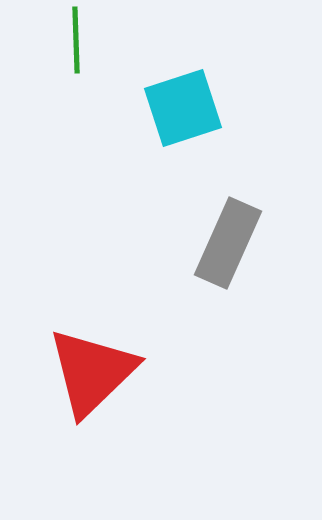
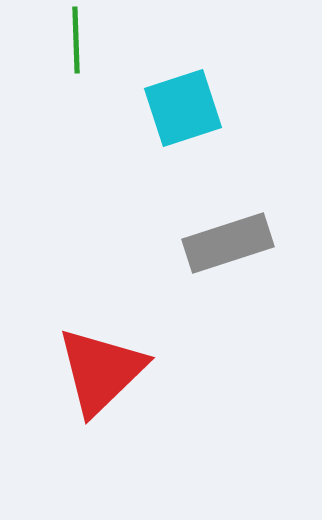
gray rectangle: rotated 48 degrees clockwise
red triangle: moved 9 px right, 1 px up
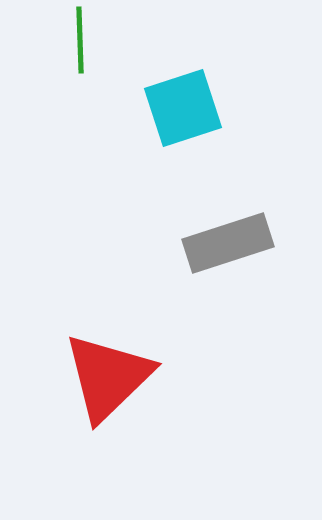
green line: moved 4 px right
red triangle: moved 7 px right, 6 px down
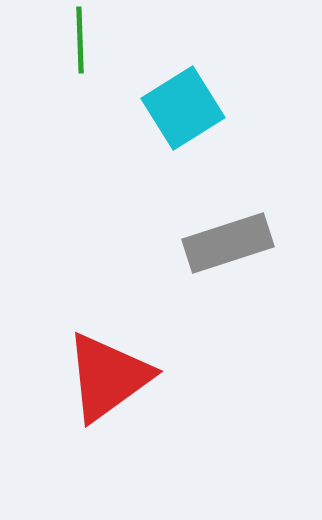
cyan square: rotated 14 degrees counterclockwise
red triangle: rotated 8 degrees clockwise
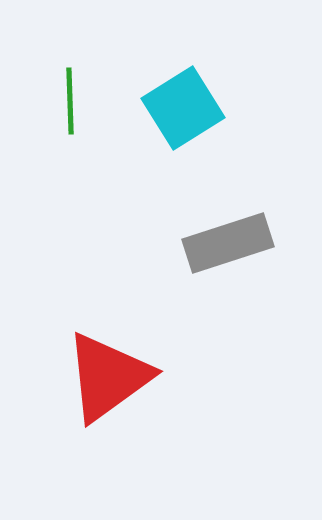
green line: moved 10 px left, 61 px down
